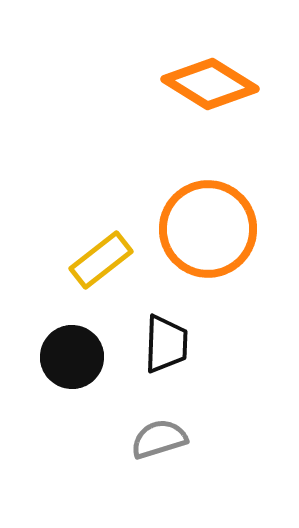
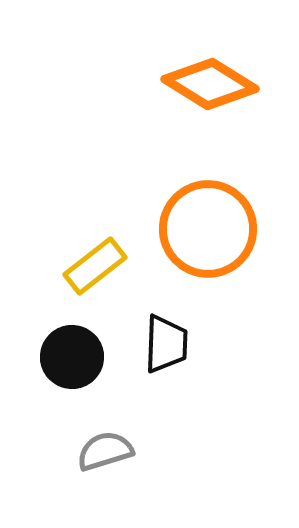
yellow rectangle: moved 6 px left, 6 px down
gray semicircle: moved 54 px left, 12 px down
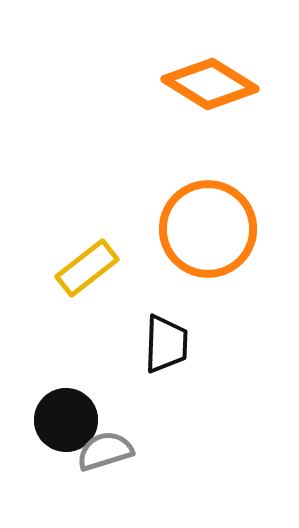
yellow rectangle: moved 8 px left, 2 px down
black circle: moved 6 px left, 63 px down
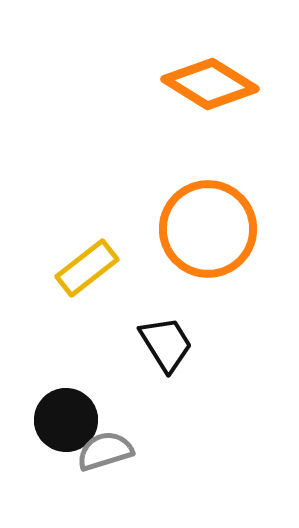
black trapezoid: rotated 34 degrees counterclockwise
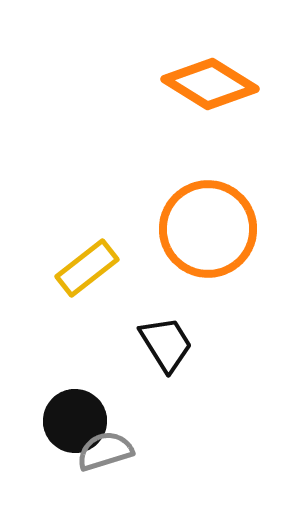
black circle: moved 9 px right, 1 px down
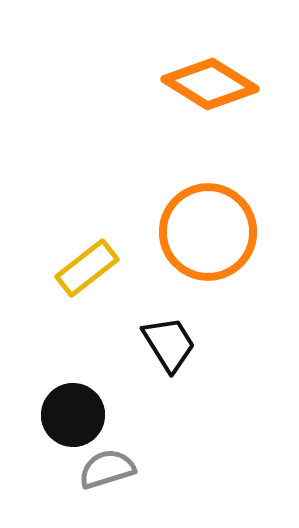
orange circle: moved 3 px down
black trapezoid: moved 3 px right
black circle: moved 2 px left, 6 px up
gray semicircle: moved 2 px right, 18 px down
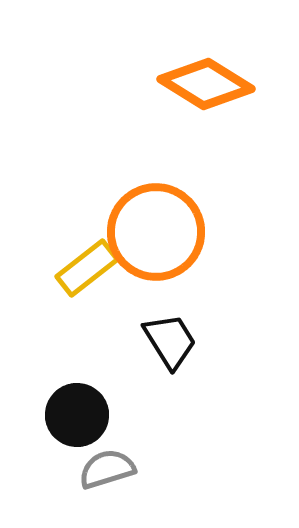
orange diamond: moved 4 px left
orange circle: moved 52 px left
black trapezoid: moved 1 px right, 3 px up
black circle: moved 4 px right
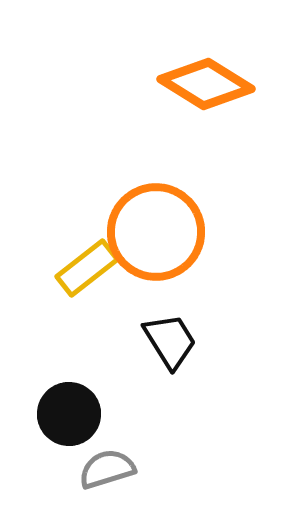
black circle: moved 8 px left, 1 px up
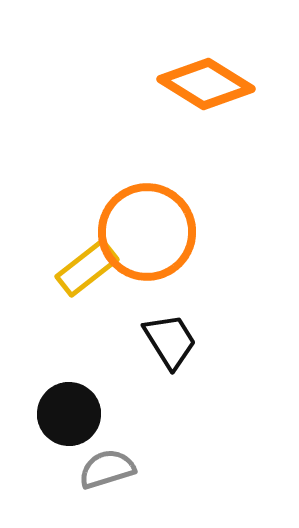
orange circle: moved 9 px left
